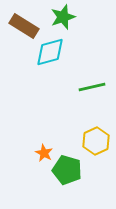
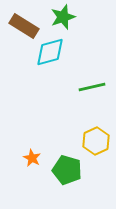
orange star: moved 12 px left, 5 px down
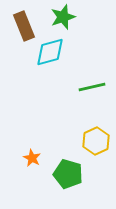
brown rectangle: rotated 36 degrees clockwise
green pentagon: moved 1 px right, 4 px down
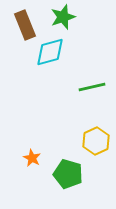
brown rectangle: moved 1 px right, 1 px up
